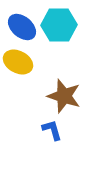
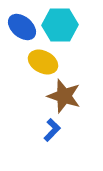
cyan hexagon: moved 1 px right
yellow ellipse: moved 25 px right
blue L-shape: rotated 60 degrees clockwise
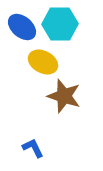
cyan hexagon: moved 1 px up
blue L-shape: moved 19 px left, 18 px down; rotated 70 degrees counterclockwise
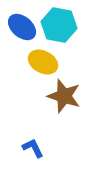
cyan hexagon: moved 1 px left, 1 px down; rotated 12 degrees clockwise
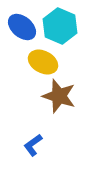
cyan hexagon: moved 1 px right, 1 px down; rotated 12 degrees clockwise
brown star: moved 5 px left
blue L-shape: moved 3 px up; rotated 100 degrees counterclockwise
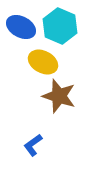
blue ellipse: moved 1 px left; rotated 12 degrees counterclockwise
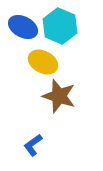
blue ellipse: moved 2 px right
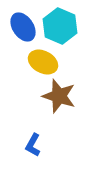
blue ellipse: rotated 28 degrees clockwise
blue L-shape: rotated 25 degrees counterclockwise
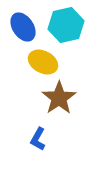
cyan hexagon: moved 6 px right, 1 px up; rotated 24 degrees clockwise
brown star: moved 2 px down; rotated 20 degrees clockwise
blue L-shape: moved 5 px right, 6 px up
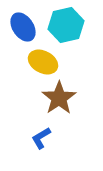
blue L-shape: moved 3 px right, 1 px up; rotated 30 degrees clockwise
